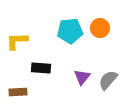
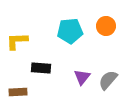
orange circle: moved 6 px right, 2 px up
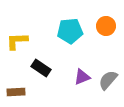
black rectangle: rotated 30 degrees clockwise
purple triangle: rotated 30 degrees clockwise
brown rectangle: moved 2 px left
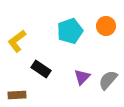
cyan pentagon: rotated 15 degrees counterclockwise
yellow L-shape: rotated 35 degrees counterclockwise
black rectangle: moved 1 px down
purple triangle: rotated 24 degrees counterclockwise
brown rectangle: moved 1 px right, 3 px down
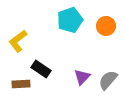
cyan pentagon: moved 11 px up
yellow L-shape: moved 1 px right
brown rectangle: moved 4 px right, 11 px up
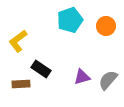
purple triangle: rotated 30 degrees clockwise
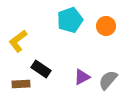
purple triangle: rotated 12 degrees counterclockwise
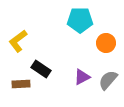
cyan pentagon: moved 10 px right; rotated 20 degrees clockwise
orange circle: moved 17 px down
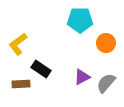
yellow L-shape: moved 3 px down
gray semicircle: moved 2 px left, 3 px down
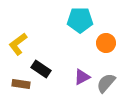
brown rectangle: rotated 12 degrees clockwise
